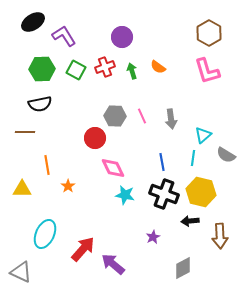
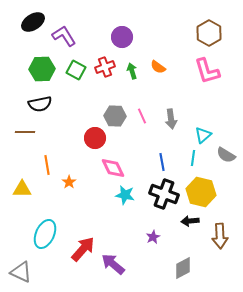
orange star: moved 1 px right, 4 px up
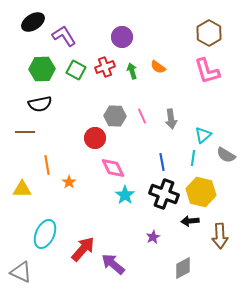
cyan star: rotated 24 degrees clockwise
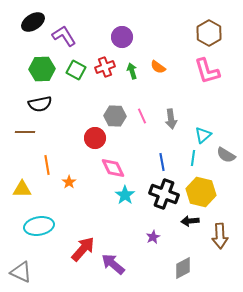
cyan ellipse: moved 6 px left, 8 px up; rotated 56 degrees clockwise
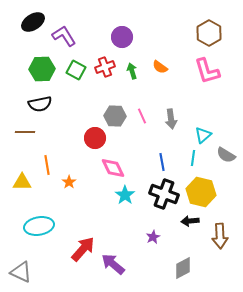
orange semicircle: moved 2 px right
yellow triangle: moved 7 px up
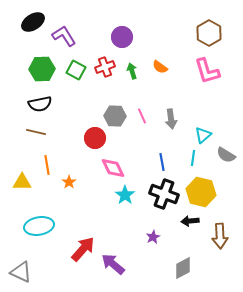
brown line: moved 11 px right; rotated 12 degrees clockwise
